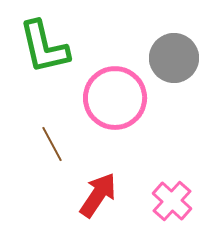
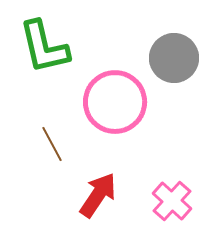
pink circle: moved 4 px down
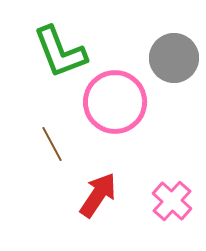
green L-shape: moved 16 px right, 5 px down; rotated 8 degrees counterclockwise
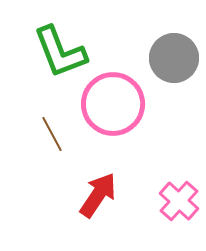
pink circle: moved 2 px left, 2 px down
brown line: moved 10 px up
pink cross: moved 7 px right
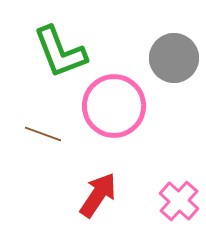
pink circle: moved 1 px right, 2 px down
brown line: moved 9 px left; rotated 42 degrees counterclockwise
